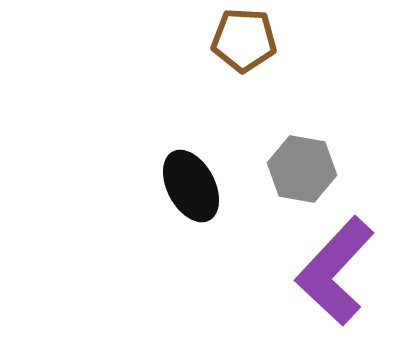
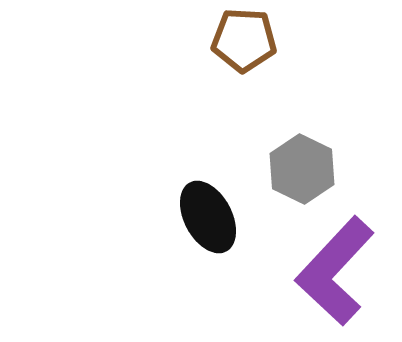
gray hexagon: rotated 16 degrees clockwise
black ellipse: moved 17 px right, 31 px down
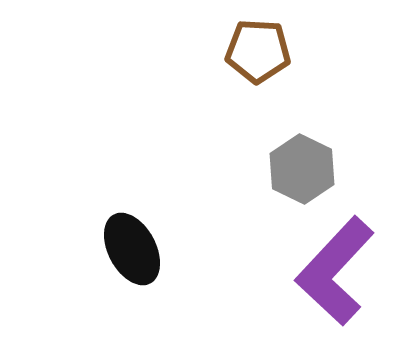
brown pentagon: moved 14 px right, 11 px down
black ellipse: moved 76 px left, 32 px down
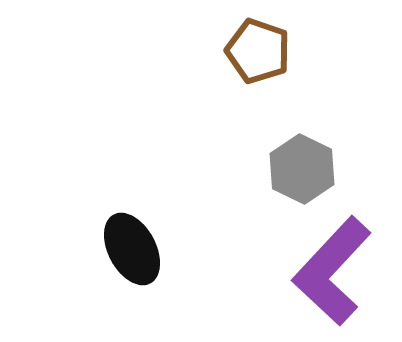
brown pentagon: rotated 16 degrees clockwise
purple L-shape: moved 3 px left
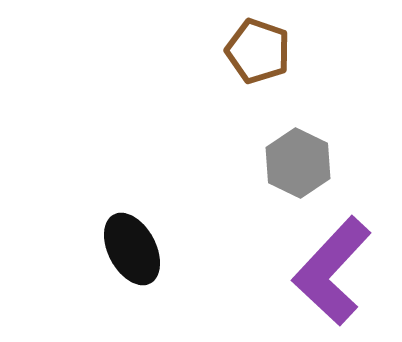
gray hexagon: moved 4 px left, 6 px up
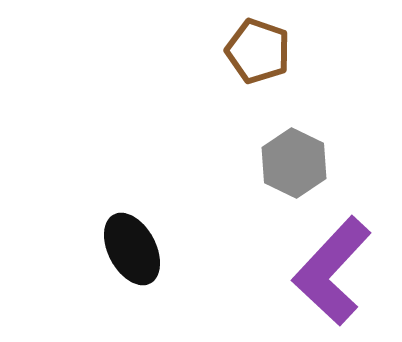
gray hexagon: moved 4 px left
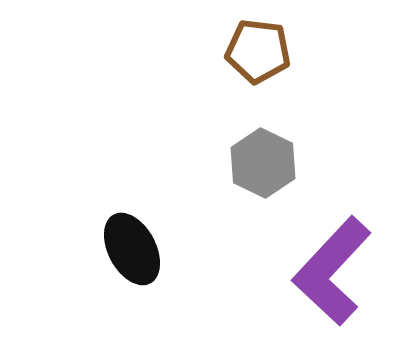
brown pentagon: rotated 12 degrees counterclockwise
gray hexagon: moved 31 px left
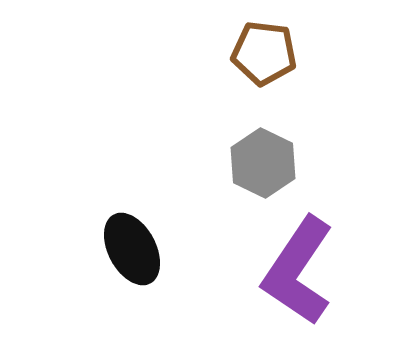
brown pentagon: moved 6 px right, 2 px down
purple L-shape: moved 34 px left; rotated 9 degrees counterclockwise
